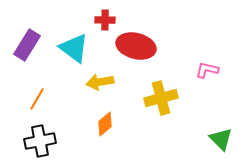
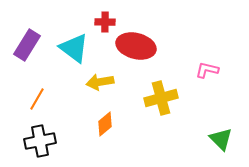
red cross: moved 2 px down
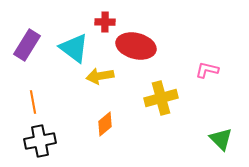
yellow arrow: moved 6 px up
orange line: moved 4 px left, 3 px down; rotated 40 degrees counterclockwise
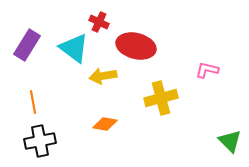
red cross: moved 6 px left; rotated 24 degrees clockwise
yellow arrow: moved 3 px right
orange diamond: rotated 50 degrees clockwise
green triangle: moved 9 px right, 2 px down
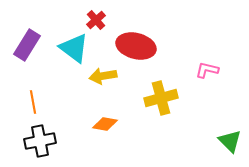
red cross: moved 3 px left, 2 px up; rotated 24 degrees clockwise
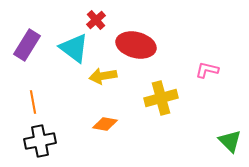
red ellipse: moved 1 px up
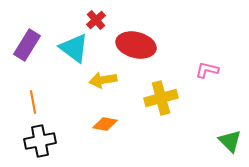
yellow arrow: moved 4 px down
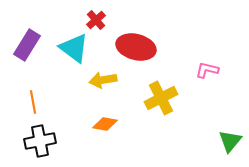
red ellipse: moved 2 px down
yellow cross: rotated 12 degrees counterclockwise
green triangle: rotated 25 degrees clockwise
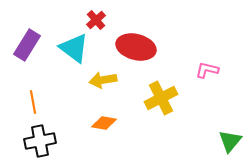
orange diamond: moved 1 px left, 1 px up
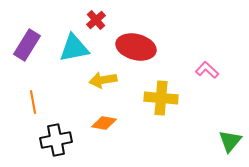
cyan triangle: rotated 48 degrees counterclockwise
pink L-shape: rotated 30 degrees clockwise
yellow cross: rotated 32 degrees clockwise
black cross: moved 16 px right, 1 px up
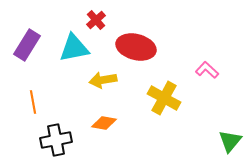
yellow cross: moved 3 px right; rotated 24 degrees clockwise
